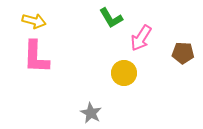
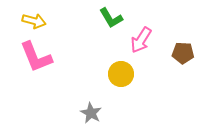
pink arrow: moved 2 px down
pink L-shape: rotated 24 degrees counterclockwise
yellow circle: moved 3 px left, 1 px down
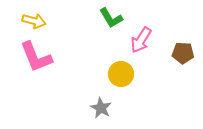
gray star: moved 10 px right, 5 px up
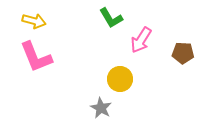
yellow circle: moved 1 px left, 5 px down
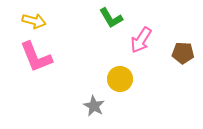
gray star: moved 7 px left, 2 px up
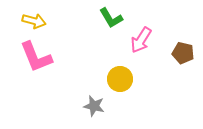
brown pentagon: rotated 10 degrees clockwise
gray star: rotated 15 degrees counterclockwise
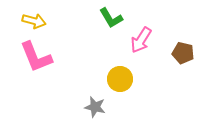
gray star: moved 1 px right, 1 px down
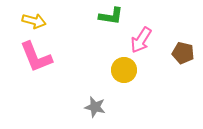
green L-shape: moved 2 px up; rotated 50 degrees counterclockwise
yellow circle: moved 4 px right, 9 px up
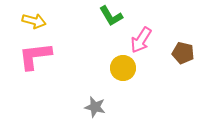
green L-shape: rotated 50 degrees clockwise
pink L-shape: moved 1 px left, 1 px up; rotated 105 degrees clockwise
yellow circle: moved 1 px left, 2 px up
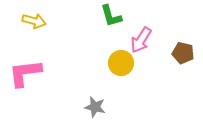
green L-shape: rotated 15 degrees clockwise
pink L-shape: moved 10 px left, 17 px down
yellow circle: moved 2 px left, 5 px up
